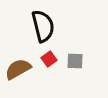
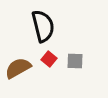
red square: rotated 14 degrees counterclockwise
brown semicircle: moved 1 px up
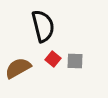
red square: moved 4 px right
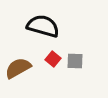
black semicircle: rotated 60 degrees counterclockwise
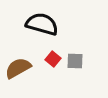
black semicircle: moved 1 px left, 2 px up
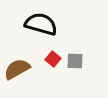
black semicircle: moved 1 px left
brown semicircle: moved 1 px left, 1 px down
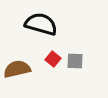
brown semicircle: rotated 16 degrees clockwise
